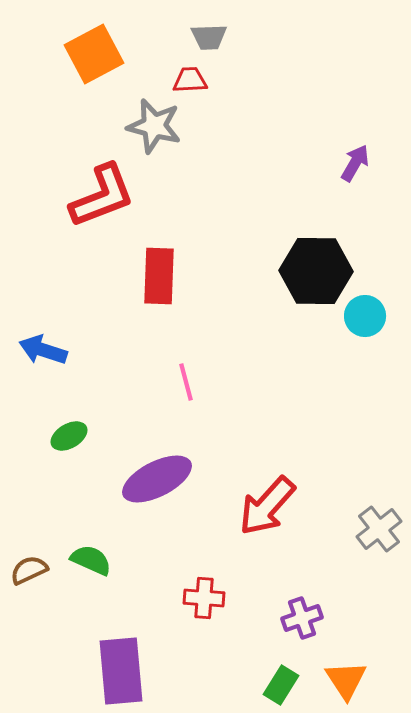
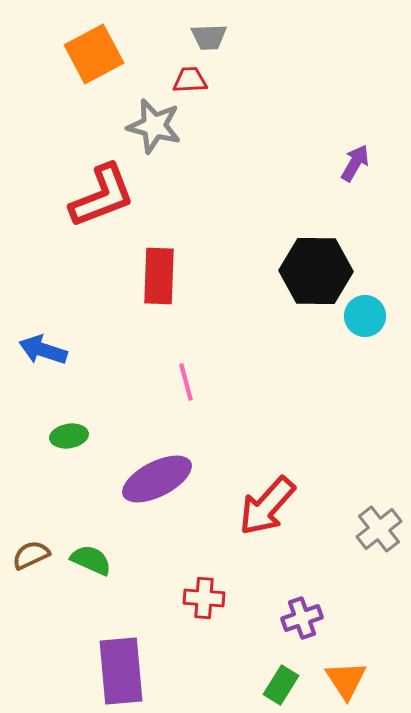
green ellipse: rotated 21 degrees clockwise
brown semicircle: moved 2 px right, 15 px up
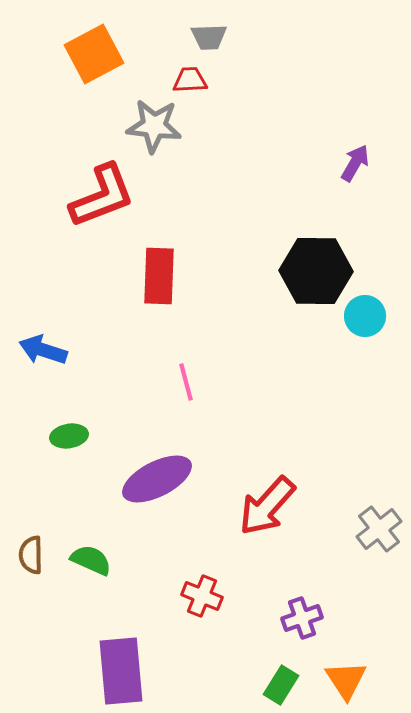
gray star: rotated 8 degrees counterclockwise
brown semicircle: rotated 66 degrees counterclockwise
red cross: moved 2 px left, 2 px up; rotated 18 degrees clockwise
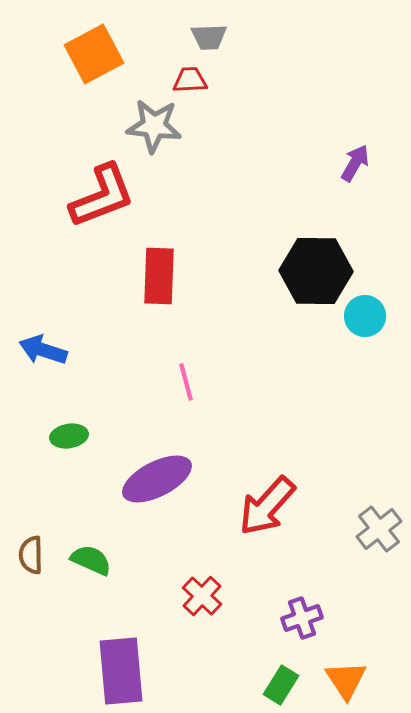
red cross: rotated 21 degrees clockwise
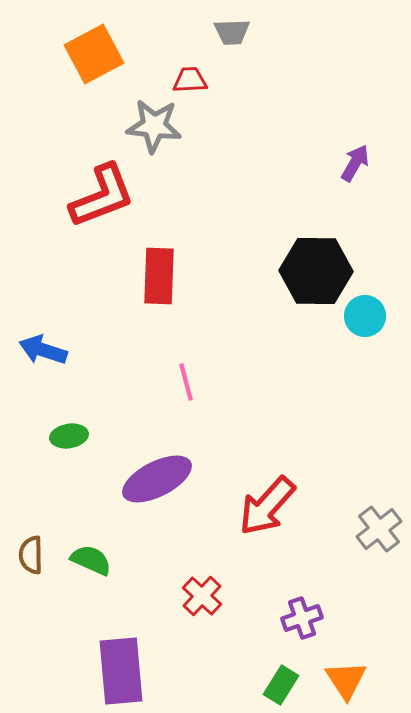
gray trapezoid: moved 23 px right, 5 px up
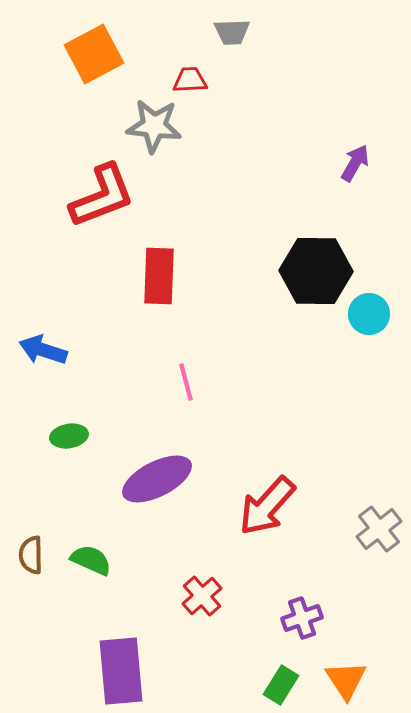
cyan circle: moved 4 px right, 2 px up
red cross: rotated 6 degrees clockwise
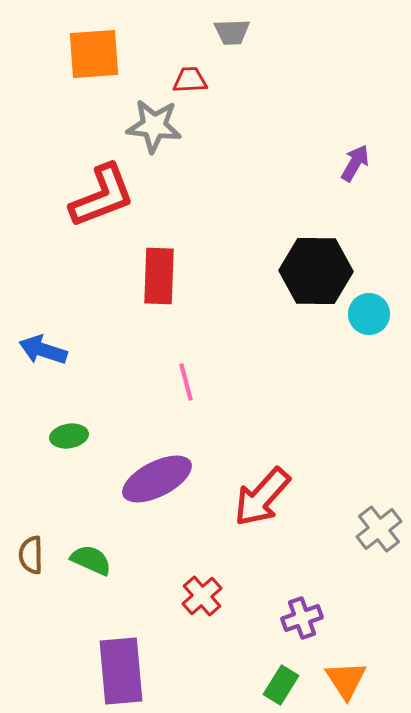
orange square: rotated 24 degrees clockwise
red arrow: moved 5 px left, 9 px up
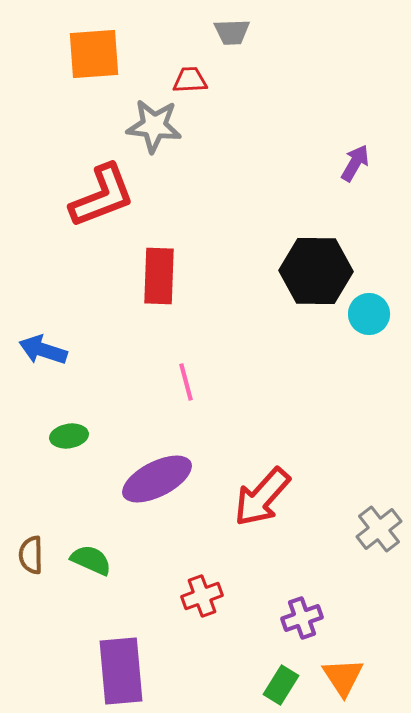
red cross: rotated 21 degrees clockwise
orange triangle: moved 3 px left, 3 px up
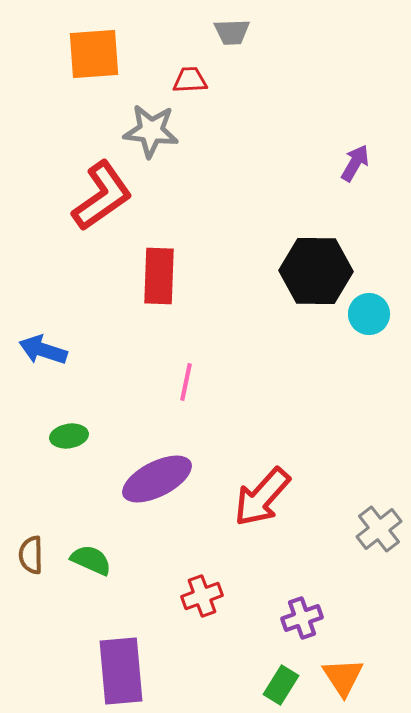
gray star: moved 3 px left, 5 px down
red L-shape: rotated 14 degrees counterclockwise
pink line: rotated 27 degrees clockwise
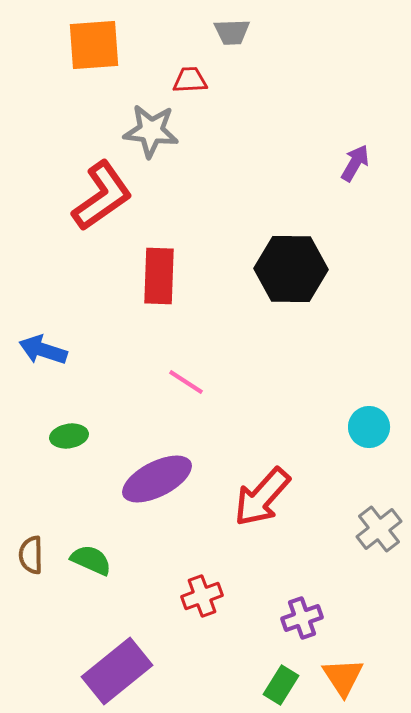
orange square: moved 9 px up
black hexagon: moved 25 px left, 2 px up
cyan circle: moved 113 px down
pink line: rotated 69 degrees counterclockwise
purple rectangle: moved 4 px left; rotated 56 degrees clockwise
